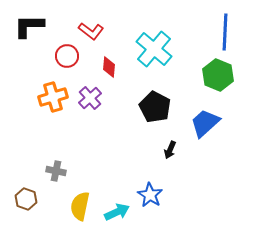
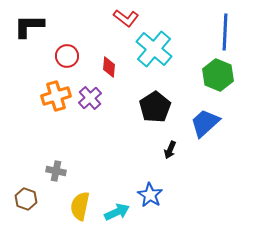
red L-shape: moved 35 px right, 13 px up
orange cross: moved 3 px right, 1 px up
black pentagon: rotated 12 degrees clockwise
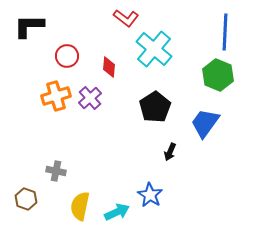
blue trapezoid: rotated 12 degrees counterclockwise
black arrow: moved 2 px down
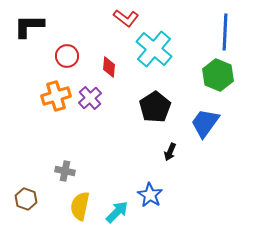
gray cross: moved 9 px right
cyan arrow: rotated 20 degrees counterclockwise
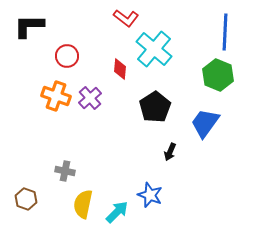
red diamond: moved 11 px right, 2 px down
orange cross: rotated 36 degrees clockwise
blue star: rotated 10 degrees counterclockwise
yellow semicircle: moved 3 px right, 2 px up
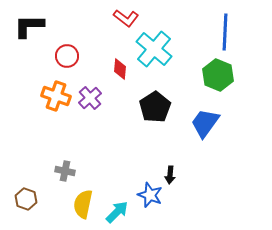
black arrow: moved 23 px down; rotated 18 degrees counterclockwise
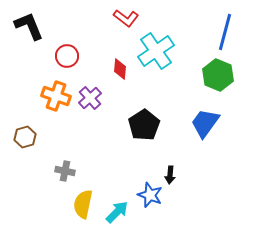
black L-shape: rotated 68 degrees clockwise
blue line: rotated 12 degrees clockwise
cyan cross: moved 2 px right, 2 px down; rotated 15 degrees clockwise
black pentagon: moved 11 px left, 18 px down
brown hexagon: moved 1 px left, 62 px up; rotated 25 degrees clockwise
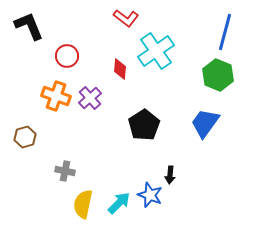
cyan arrow: moved 2 px right, 9 px up
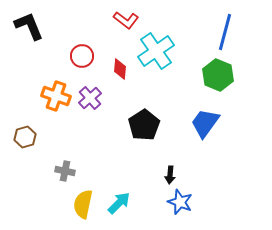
red L-shape: moved 2 px down
red circle: moved 15 px right
blue star: moved 30 px right, 7 px down
